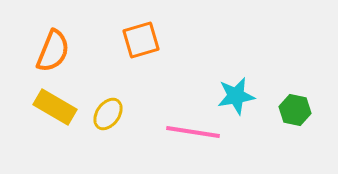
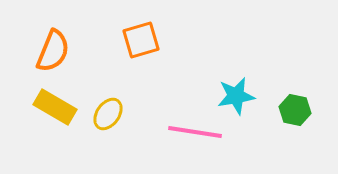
pink line: moved 2 px right
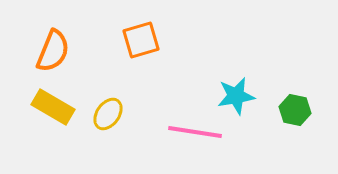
yellow rectangle: moved 2 px left
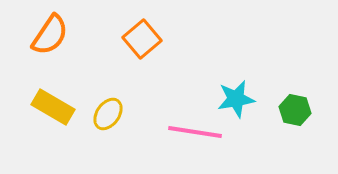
orange square: moved 1 px right, 1 px up; rotated 24 degrees counterclockwise
orange semicircle: moved 3 px left, 16 px up; rotated 12 degrees clockwise
cyan star: moved 3 px down
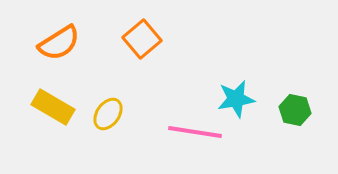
orange semicircle: moved 9 px right, 8 px down; rotated 24 degrees clockwise
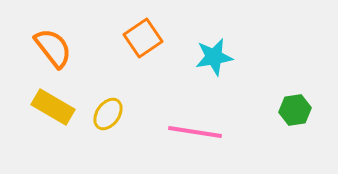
orange square: moved 1 px right, 1 px up; rotated 6 degrees clockwise
orange semicircle: moved 6 px left, 5 px down; rotated 96 degrees counterclockwise
cyan star: moved 22 px left, 42 px up
green hexagon: rotated 20 degrees counterclockwise
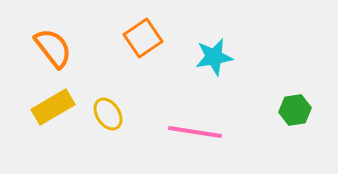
yellow rectangle: rotated 60 degrees counterclockwise
yellow ellipse: rotated 68 degrees counterclockwise
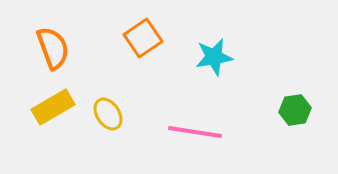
orange semicircle: rotated 18 degrees clockwise
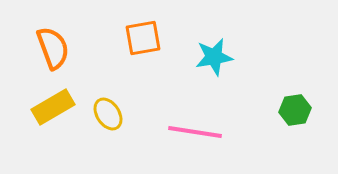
orange square: rotated 24 degrees clockwise
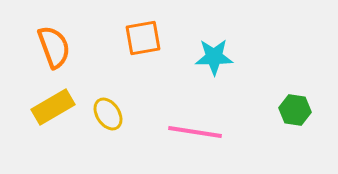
orange semicircle: moved 1 px right, 1 px up
cyan star: rotated 9 degrees clockwise
green hexagon: rotated 16 degrees clockwise
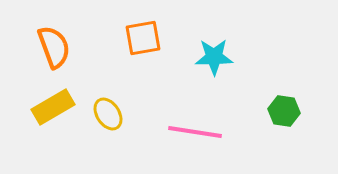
green hexagon: moved 11 px left, 1 px down
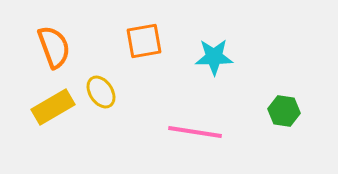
orange square: moved 1 px right, 3 px down
yellow ellipse: moved 7 px left, 22 px up
